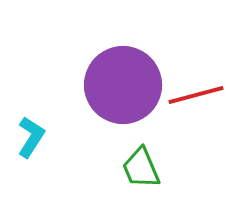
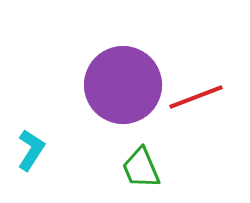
red line: moved 2 px down; rotated 6 degrees counterclockwise
cyan L-shape: moved 13 px down
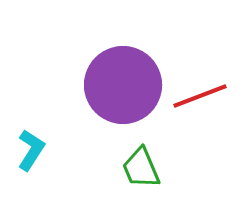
red line: moved 4 px right, 1 px up
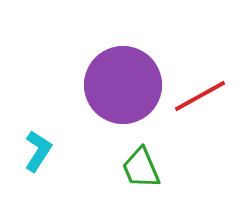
red line: rotated 8 degrees counterclockwise
cyan L-shape: moved 7 px right, 1 px down
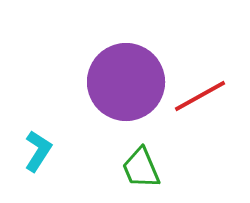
purple circle: moved 3 px right, 3 px up
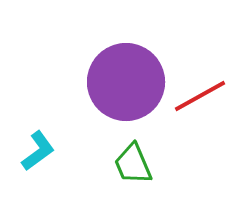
cyan L-shape: rotated 21 degrees clockwise
green trapezoid: moved 8 px left, 4 px up
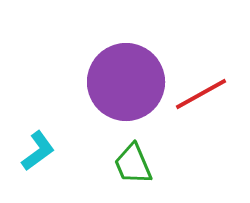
red line: moved 1 px right, 2 px up
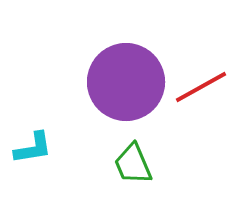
red line: moved 7 px up
cyan L-shape: moved 5 px left, 3 px up; rotated 27 degrees clockwise
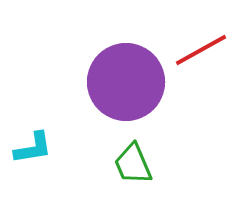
red line: moved 37 px up
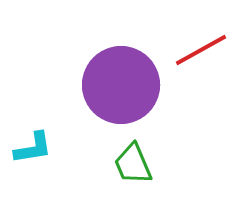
purple circle: moved 5 px left, 3 px down
